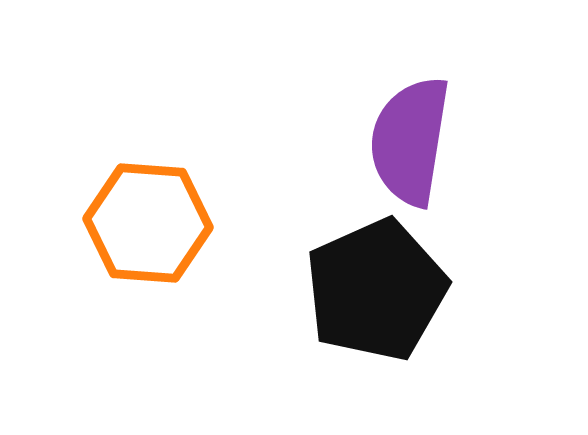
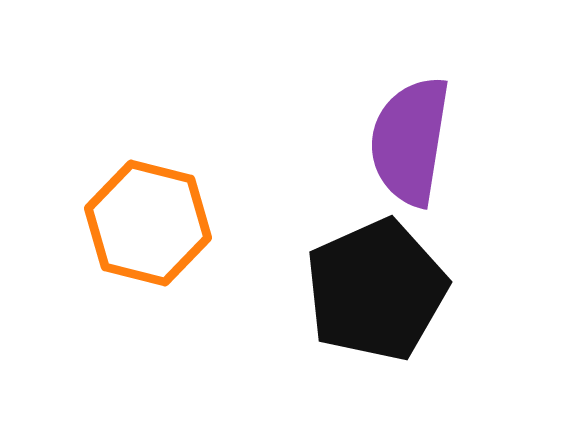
orange hexagon: rotated 10 degrees clockwise
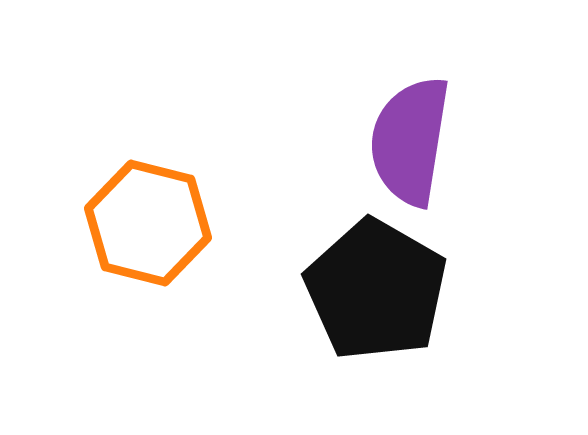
black pentagon: rotated 18 degrees counterclockwise
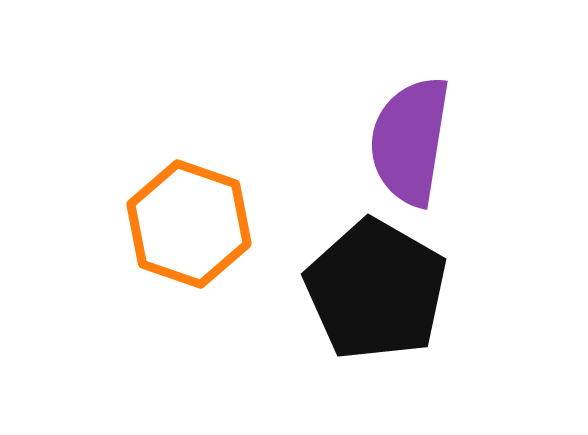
orange hexagon: moved 41 px right, 1 px down; rotated 5 degrees clockwise
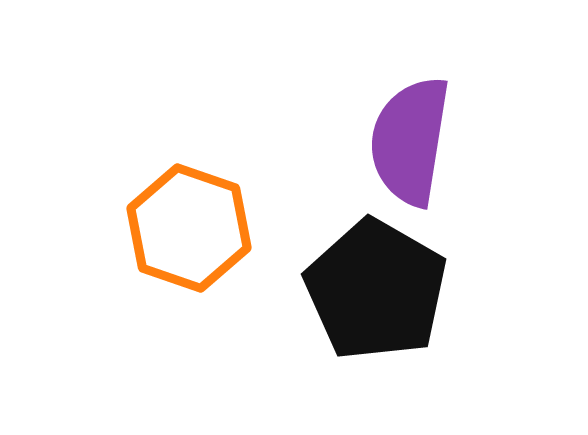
orange hexagon: moved 4 px down
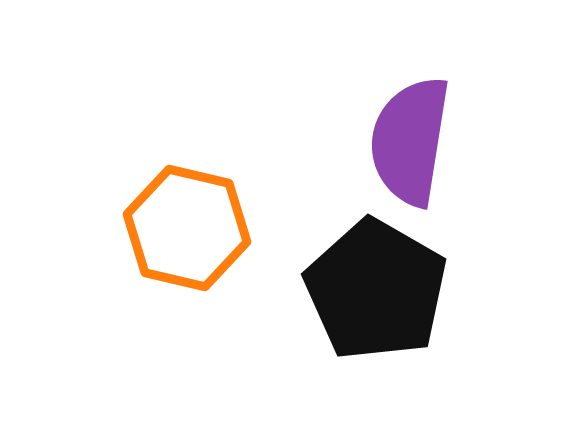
orange hexagon: moved 2 px left; rotated 6 degrees counterclockwise
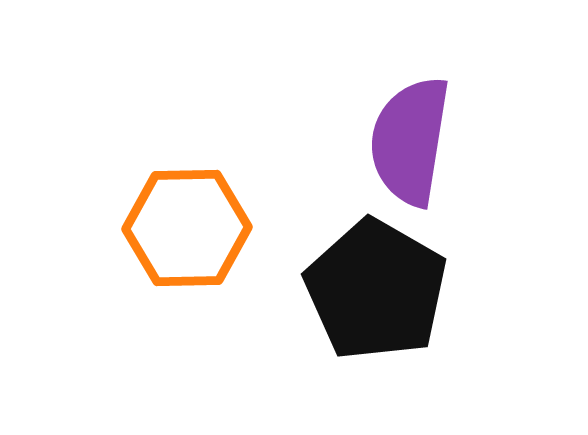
orange hexagon: rotated 14 degrees counterclockwise
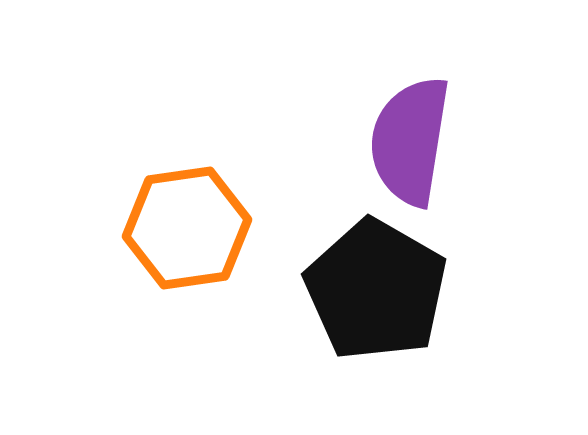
orange hexagon: rotated 7 degrees counterclockwise
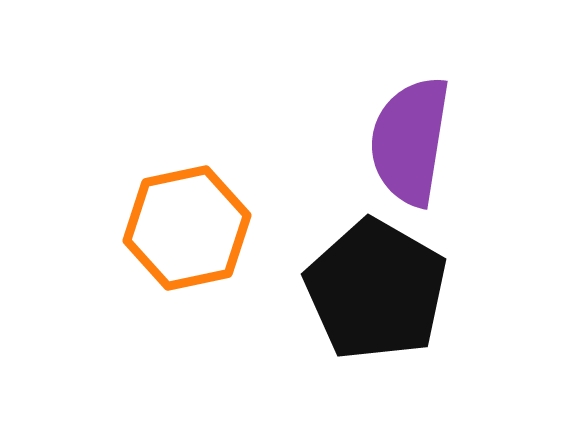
orange hexagon: rotated 4 degrees counterclockwise
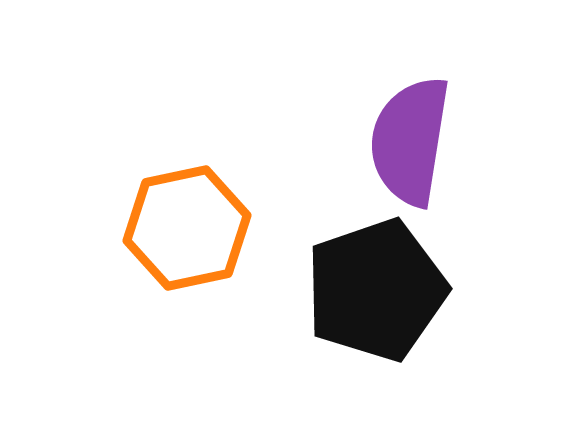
black pentagon: rotated 23 degrees clockwise
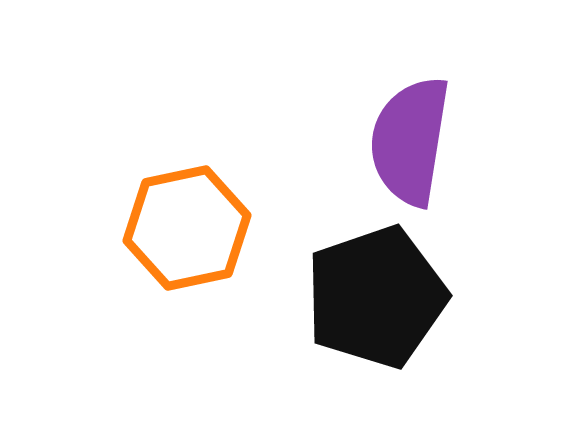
black pentagon: moved 7 px down
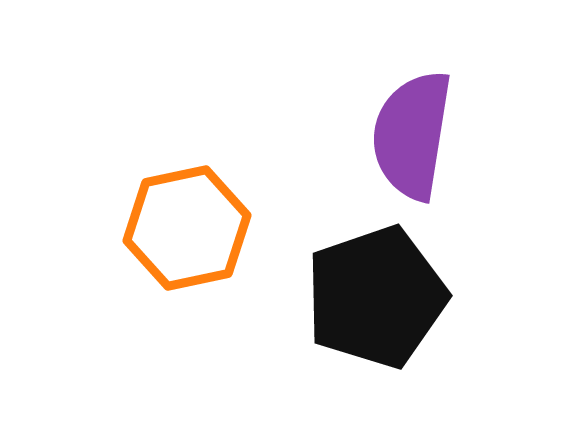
purple semicircle: moved 2 px right, 6 px up
